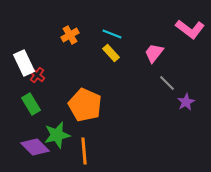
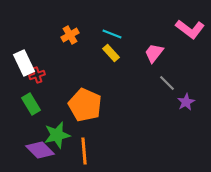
red cross: rotated 35 degrees clockwise
purple diamond: moved 5 px right, 3 px down
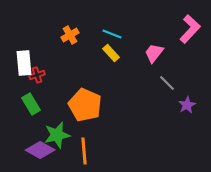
pink L-shape: rotated 84 degrees counterclockwise
white rectangle: rotated 20 degrees clockwise
purple star: moved 1 px right, 3 px down
purple diamond: rotated 16 degrees counterclockwise
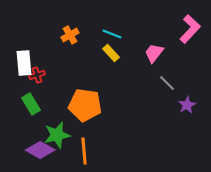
orange pentagon: rotated 16 degrees counterclockwise
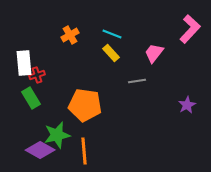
gray line: moved 30 px left, 2 px up; rotated 54 degrees counterclockwise
green rectangle: moved 6 px up
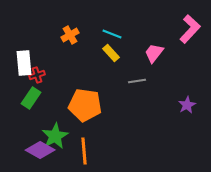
green rectangle: rotated 65 degrees clockwise
green star: moved 2 px left, 1 px down; rotated 16 degrees counterclockwise
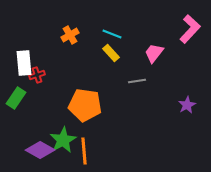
green rectangle: moved 15 px left
green star: moved 8 px right, 4 px down
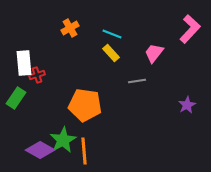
orange cross: moved 7 px up
